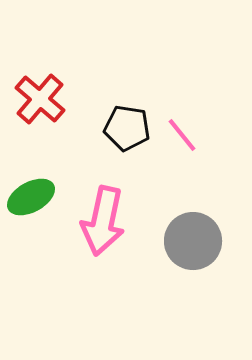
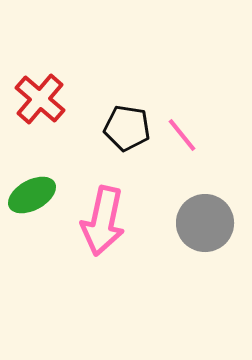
green ellipse: moved 1 px right, 2 px up
gray circle: moved 12 px right, 18 px up
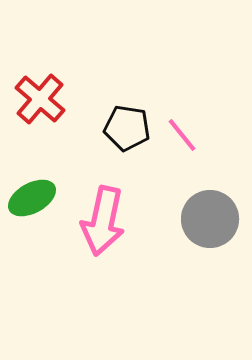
green ellipse: moved 3 px down
gray circle: moved 5 px right, 4 px up
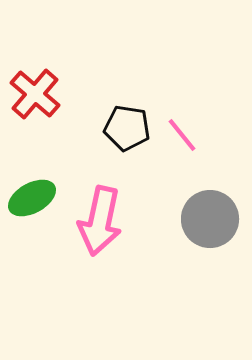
red cross: moved 5 px left, 5 px up
pink arrow: moved 3 px left
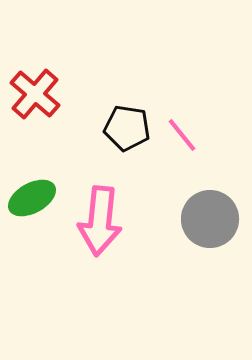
pink arrow: rotated 6 degrees counterclockwise
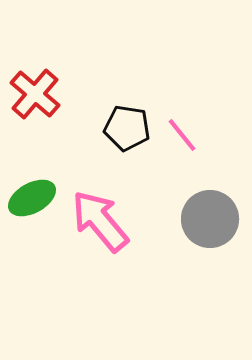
pink arrow: rotated 134 degrees clockwise
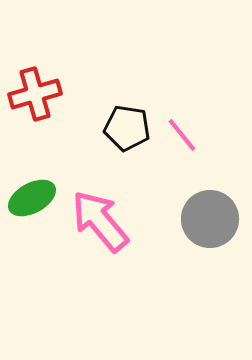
red cross: rotated 33 degrees clockwise
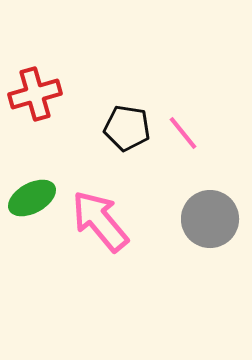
pink line: moved 1 px right, 2 px up
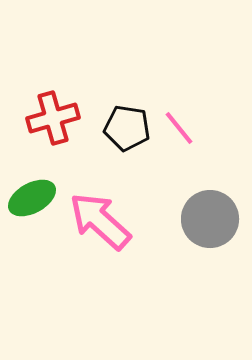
red cross: moved 18 px right, 24 px down
pink line: moved 4 px left, 5 px up
pink arrow: rotated 8 degrees counterclockwise
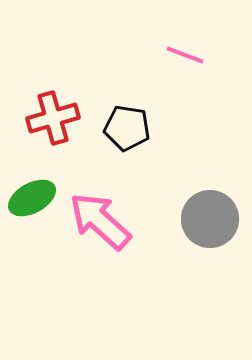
pink line: moved 6 px right, 73 px up; rotated 30 degrees counterclockwise
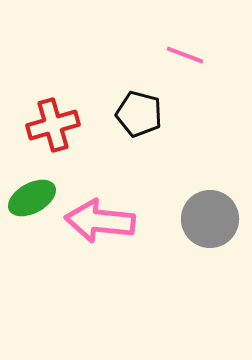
red cross: moved 7 px down
black pentagon: moved 12 px right, 14 px up; rotated 6 degrees clockwise
pink arrow: rotated 36 degrees counterclockwise
